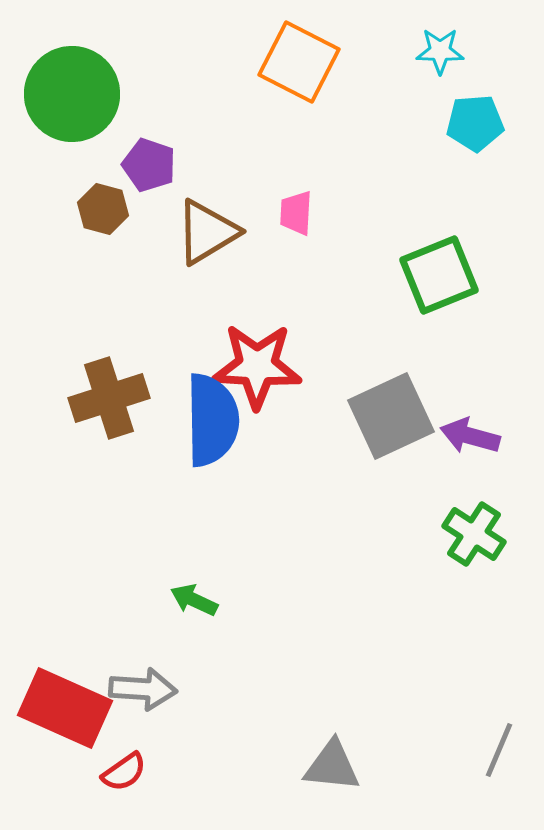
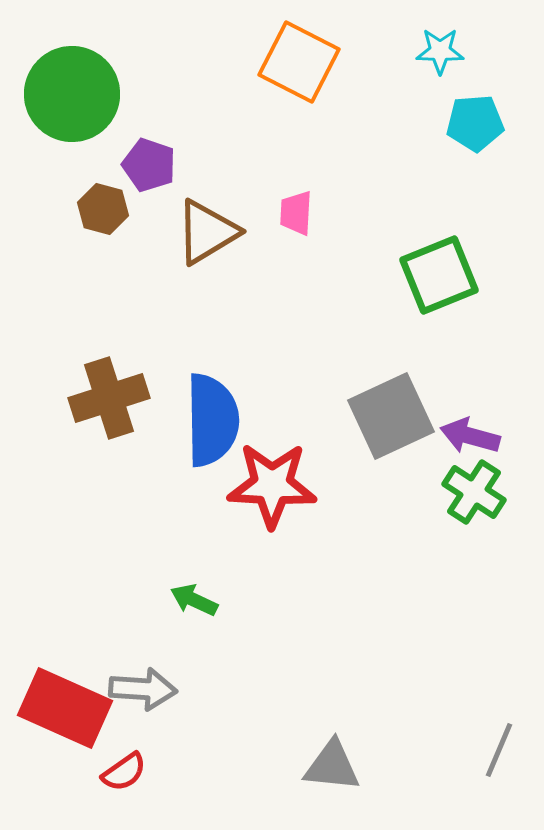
red star: moved 15 px right, 119 px down
green cross: moved 42 px up
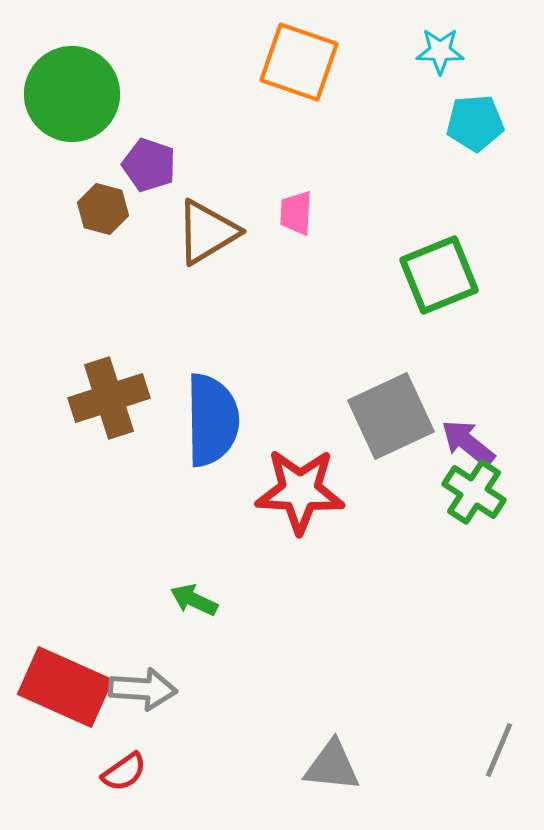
orange square: rotated 8 degrees counterclockwise
purple arrow: moved 2 px left, 7 px down; rotated 24 degrees clockwise
red star: moved 28 px right, 6 px down
red rectangle: moved 21 px up
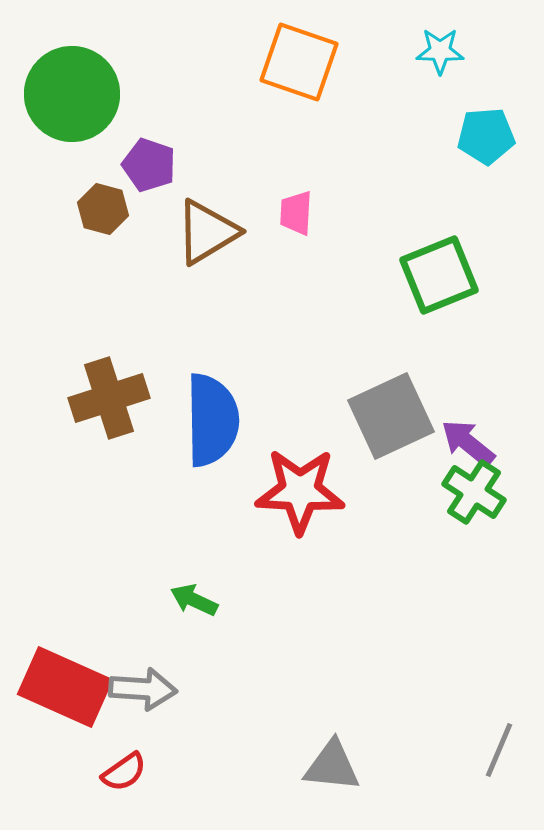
cyan pentagon: moved 11 px right, 13 px down
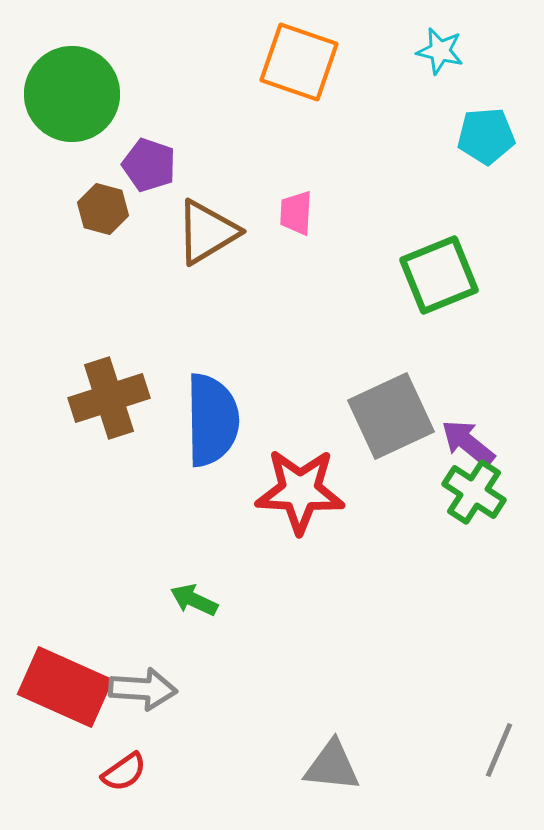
cyan star: rotated 12 degrees clockwise
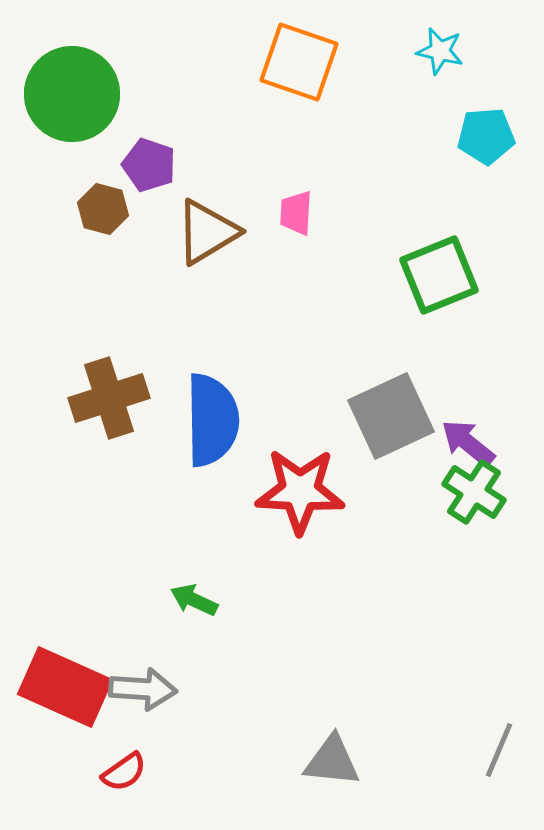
gray triangle: moved 5 px up
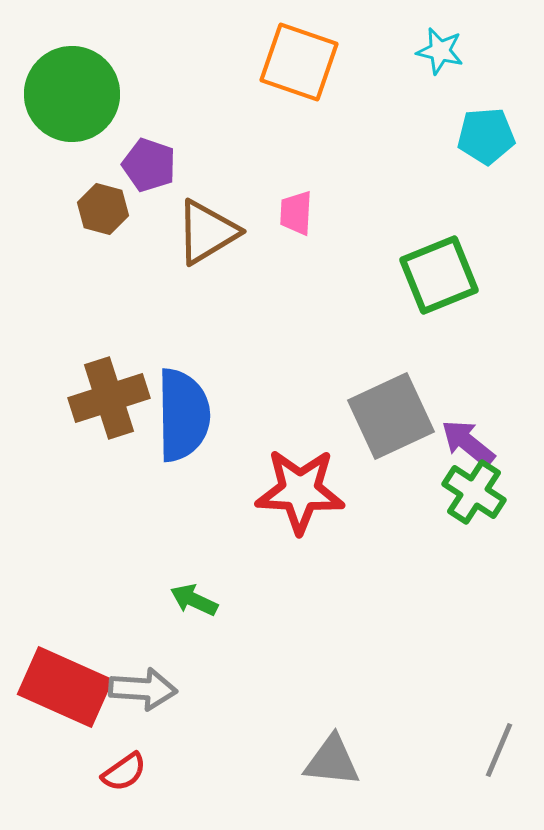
blue semicircle: moved 29 px left, 5 px up
